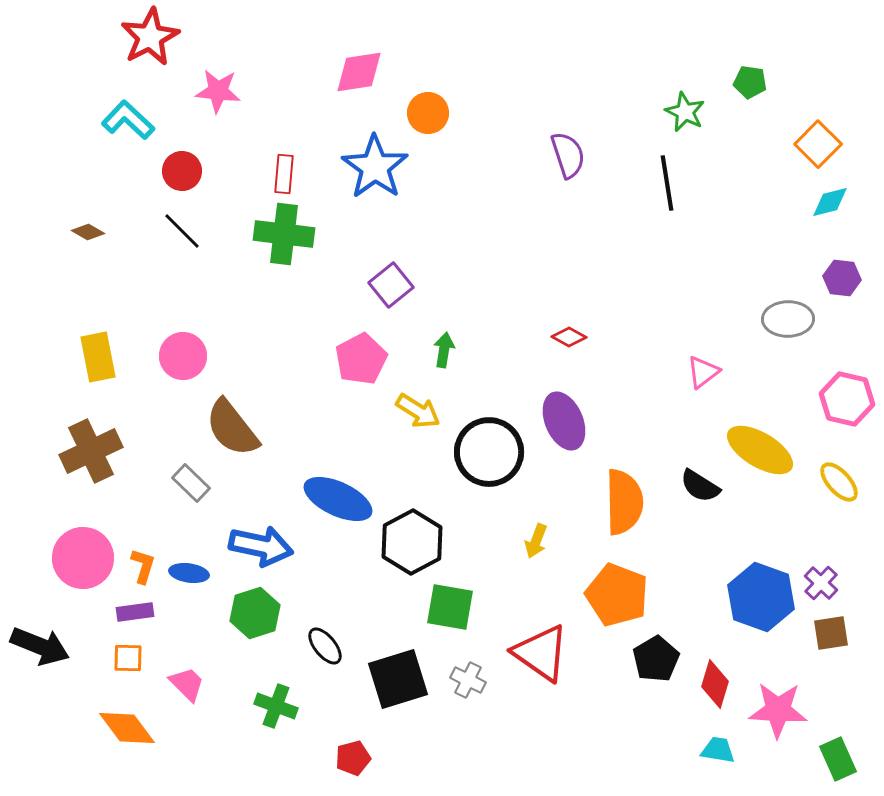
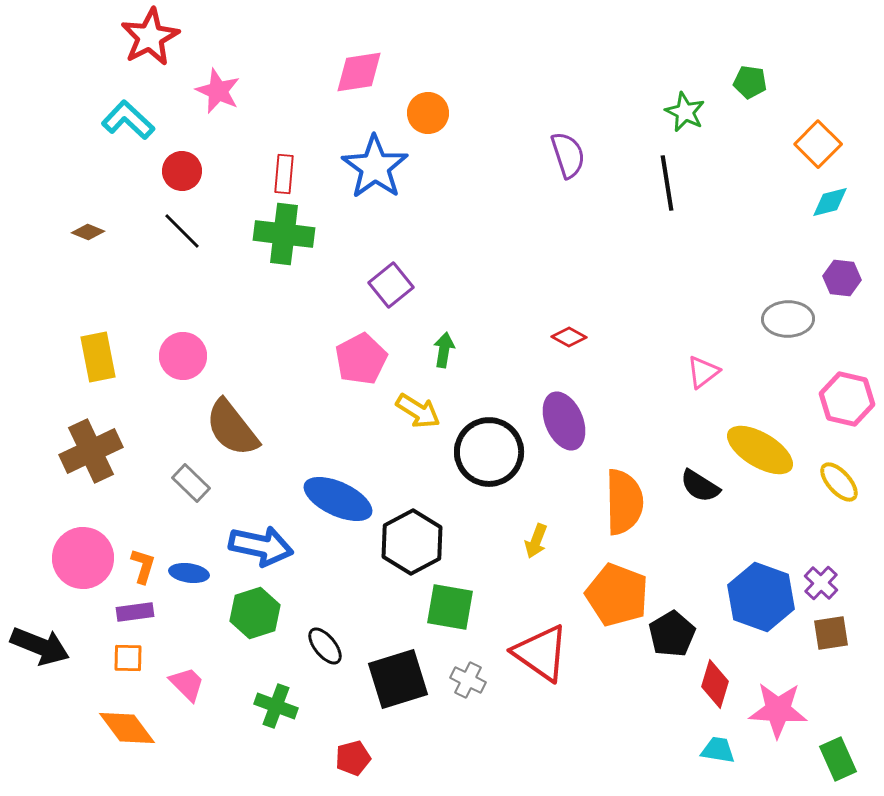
pink star at (218, 91): rotated 18 degrees clockwise
brown diamond at (88, 232): rotated 8 degrees counterclockwise
black pentagon at (656, 659): moved 16 px right, 25 px up
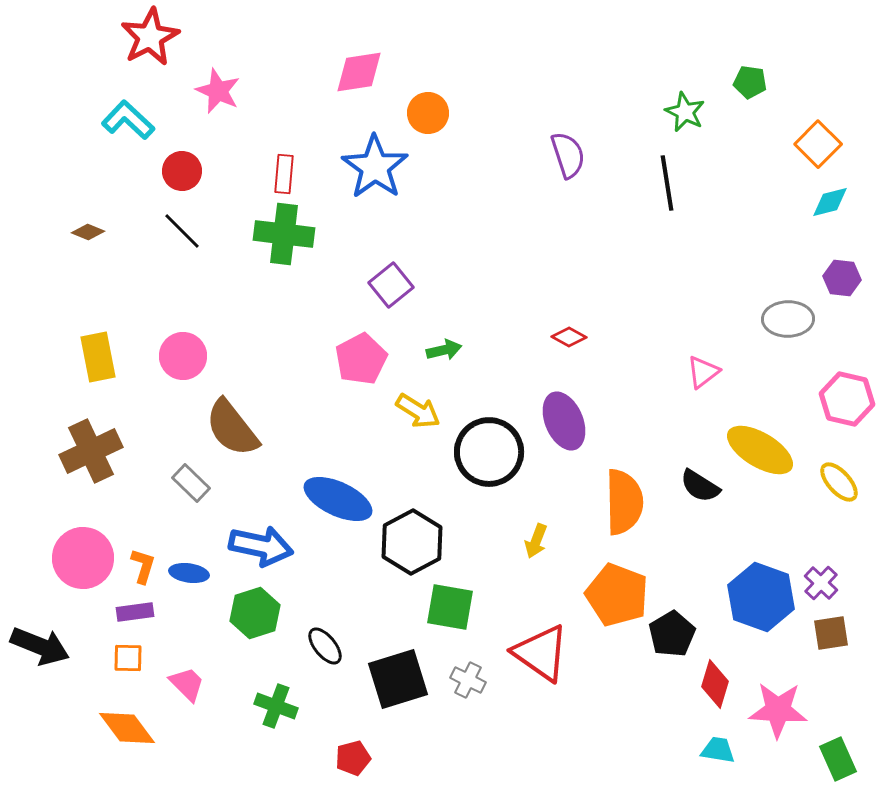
green arrow at (444, 350): rotated 68 degrees clockwise
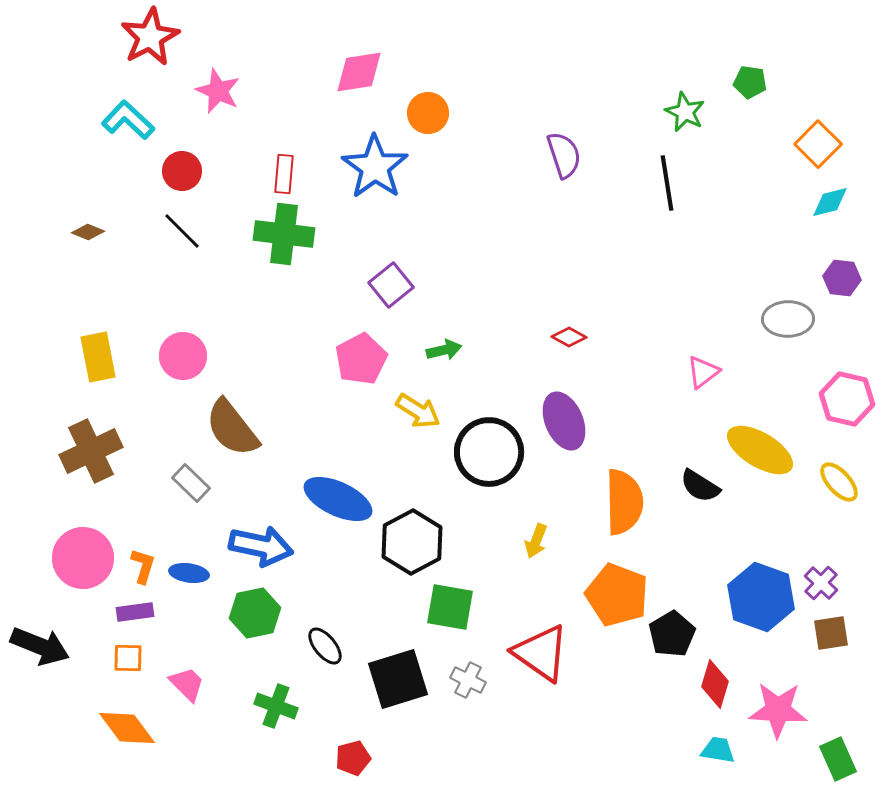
purple semicircle at (568, 155): moved 4 px left
green hexagon at (255, 613): rotated 6 degrees clockwise
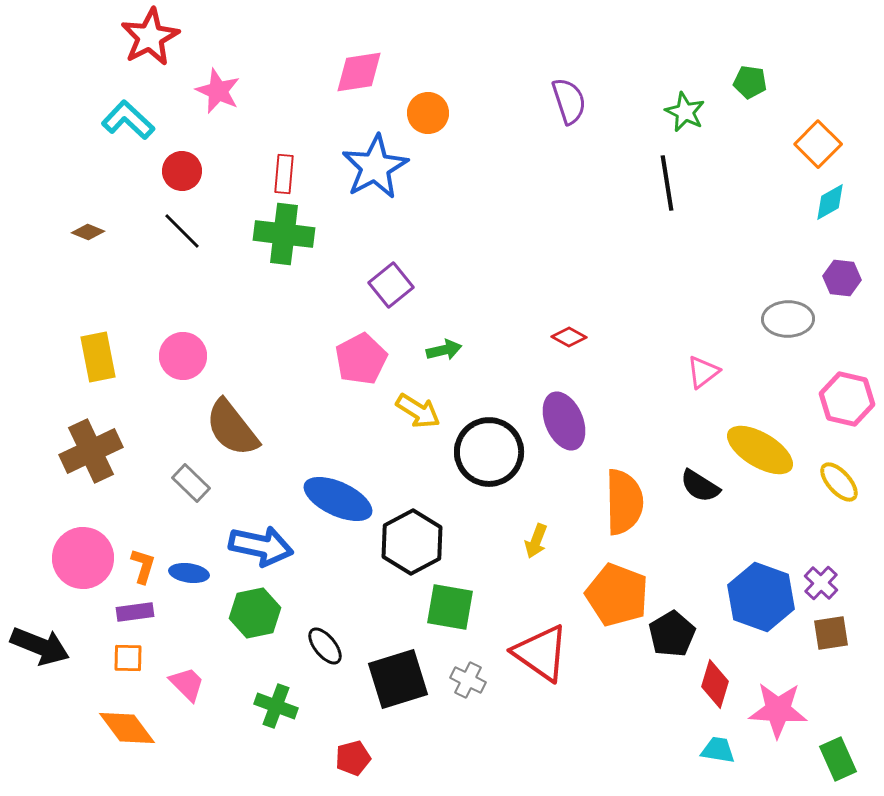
purple semicircle at (564, 155): moved 5 px right, 54 px up
blue star at (375, 167): rotated 8 degrees clockwise
cyan diamond at (830, 202): rotated 15 degrees counterclockwise
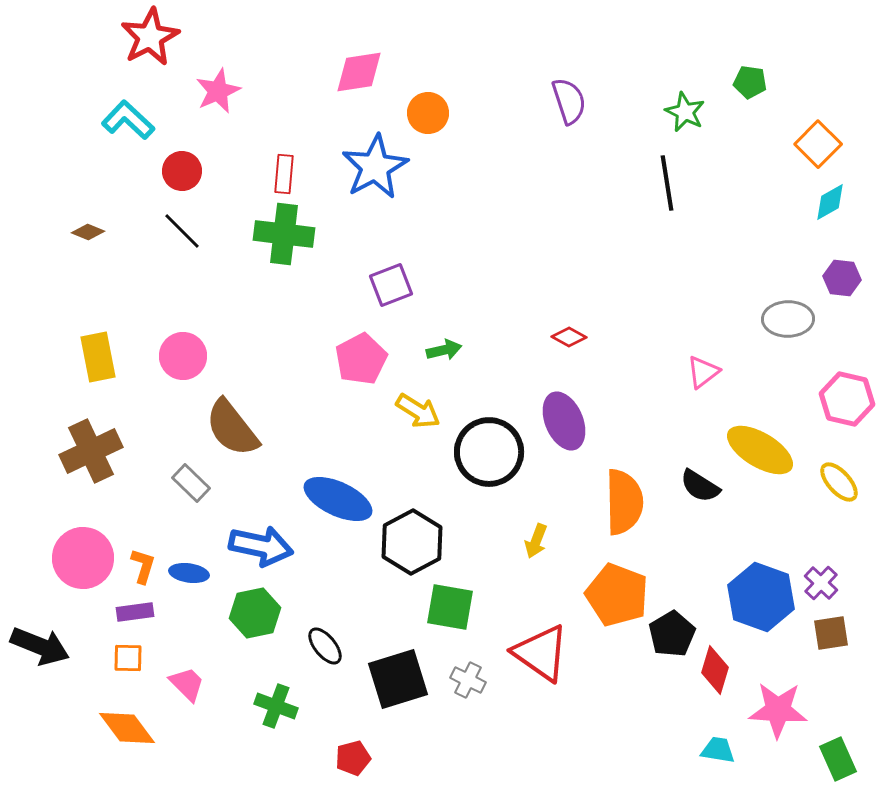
pink star at (218, 91): rotated 24 degrees clockwise
purple square at (391, 285): rotated 18 degrees clockwise
red diamond at (715, 684): moved 14 px up
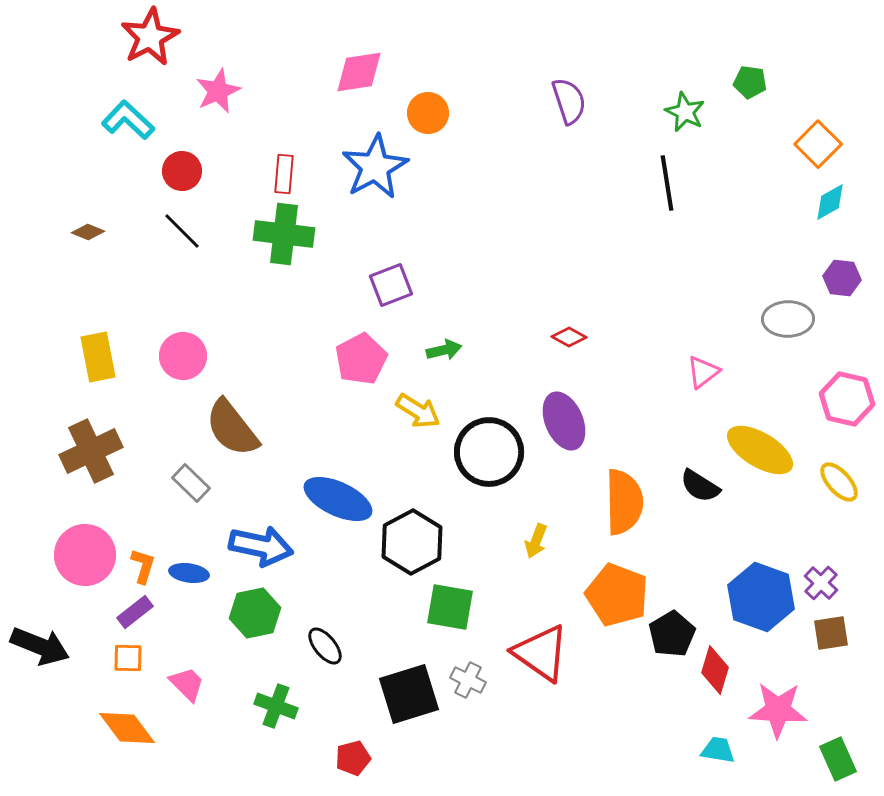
pink circle at (83, 558): moved 2 px right, 3 px up
purple rectangle at (135, 612): rotated 30 degrees counterclockwise
black square at (398, 679): moved 11 px right, 15 px down
